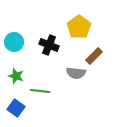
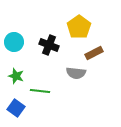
brown rectangle: moved 3 px up; rotated 18 degrees clockwise
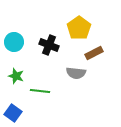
yellow pentagon: moved 1 px down
blue square: moved 3 px left, 5 px down
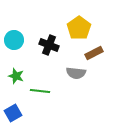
cyan circle: moved 2 px up
blue square: rotated 24 degrees clockwise
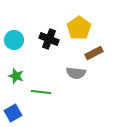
black cross: moved 6 px up
green line: moved 1 px right, 1 px down
